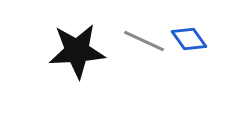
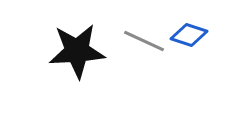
blue diamond: moved 4 px up; rotated 36 degrees counterclockwise
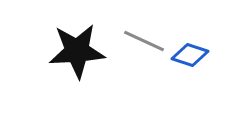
blue diamond: moved 1 px right, 20 px down
